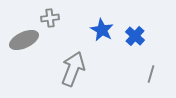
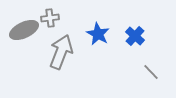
blue star: moved 4 px left, 4 px down
gray ellipse: moved 10 px up
gray arrow: moved 12 px left, 17 px up
gray line: moved 2 px up; rotated 60 degrees counterclockwise
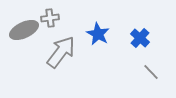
blue cross: moved 5 px right, 2 px down
gray arrow: rotated 16 degrees clockwise
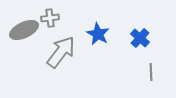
gray line: rotated 42 degrees clockwise
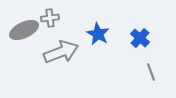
gray arrow: rotated 32 degrees clockwise
gray line: rotated 18 degrees counterclockwise
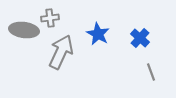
gray ellipse: rotated 32 degrees clockwise
gray arrow: rotated 44 degrees counterclockwise
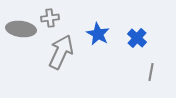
gray ellipse: moved 3 px left, 1 px up
blue cross: moved 3 px left
gray line: rotated 30 degrees clockwise
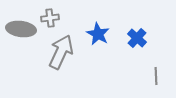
gray line: moved 5 px right, 4 px down; rotated 12 degrees counterclockwise
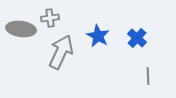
blue star: moved 2 px down
gray line: moved 8 px left
